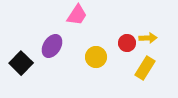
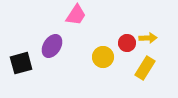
pink trapezoid: moved 1 px left
yellow circle: moved 7 px right
black square: rotated 30 degrees clockwise
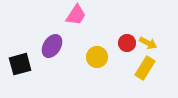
yellow arrow: moved 5 px down; rotated 30 degrees clockwise
yellow circle: moved 6 px left
black square: moved 1 px left, 1 px down
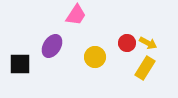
yellow circle: moved 2 px left
black square: rotated 15 degrees clockwise
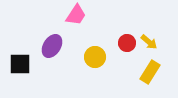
yellow arrow: moved 1 px right, 1 px up; rotated 12 degrees clockwise
yellow rectangle: moved 5 px right, 4 px down
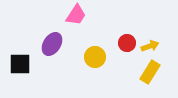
yellow arrow: moved 1 px right, 4 px down; rotated 60 degrees counterclockwise
purple ellipse: moved 2 px up
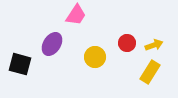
yellow arrow: moved 4 px right, 1 px up
black square: rotated 15 degrees clockwise
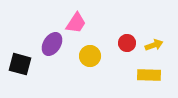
pink trapezoid: moved 8 px down
yellow circle: moved 5 px left, 1 px up
yellow rectangle: moved 1 px left, 3 px down; rotated 60 degrees clockwise
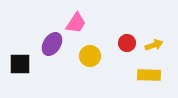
black square: rotated 15 degrees counterclockwise
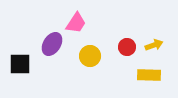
red circle: moved 4 px down
